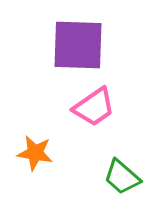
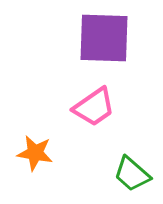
purple square: moved 26 px right, 7 px up
green trapezoid: moved 10 px right, 3 px up
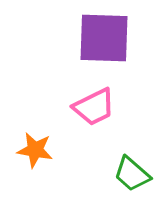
pink trapezoid: rotated 9 degrees clockwise
orange star: moved 3 px up
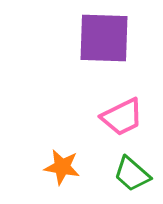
pink trapezoid: moved 28 px right, 10 px down
orange star: moved 27 px right, 17 px down
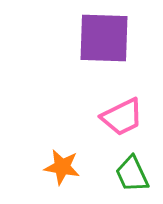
green trapezoid: rotated 24 degrees clockwise
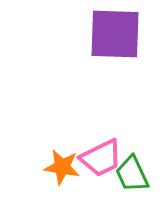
purple square: moved 11 px right, 4 px up
pink trapezoid: moved 21 px left, 41 px down
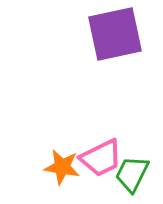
purple square: rotated 14 degrees counterclockwise
green trapezoid: rotated 51 degrees clockwise
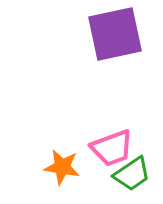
pink trapezoid: moved 11 px right, 10 px up; rotated 6 degrees clockwise
green trapezoid: rotated 150 degrees counterclockwise
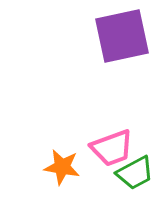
purple square: moved 7 px right, 2 px down
green trapezoid: moved 3 px right, 1 px up; rotated 6 degrees clockwise
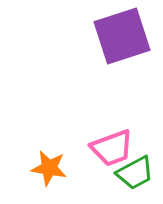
purple square: rotated 6 degrees counterclockwise
orange star: moved 13 px left, 1 px down
